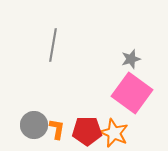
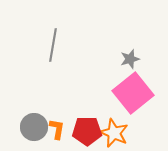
gray star: moved 1 px left
pink square: moved 1 px right; rotated 15 degrees clockwise
gray circle: moved 2 px down
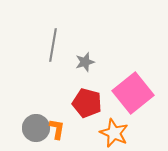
gray star: moved 45 px left, 3 px down
gray circle: moved 2 px right, 1 px down
red pentagon: moved 28 px up; rotated 16 degrees clockwise
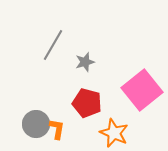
gray line: rotated 20 degrees clockwise
pink square: moved 9 px right, 3 px up
gray circle: moved 4 px up
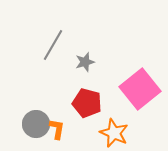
pink square: moved 2 px left, 1 px up
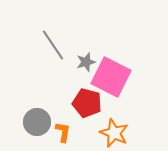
gray line: rotated 64 degrees counterclockwise
gray star: moved 1 px right
pink square: moved 29 px left, 12 px up; rotated 24 degrees counterclockwise
gray circle: moved 1 px right, 2 px up
orange L-shape: moved 6 px right, 3 px down
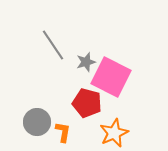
orange star: rotated 24 degrees clockwise
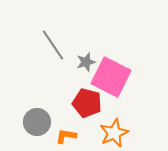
orange L-shape: moved 3 px right, 4 px down; rotated 90 degrees counterclockwise
